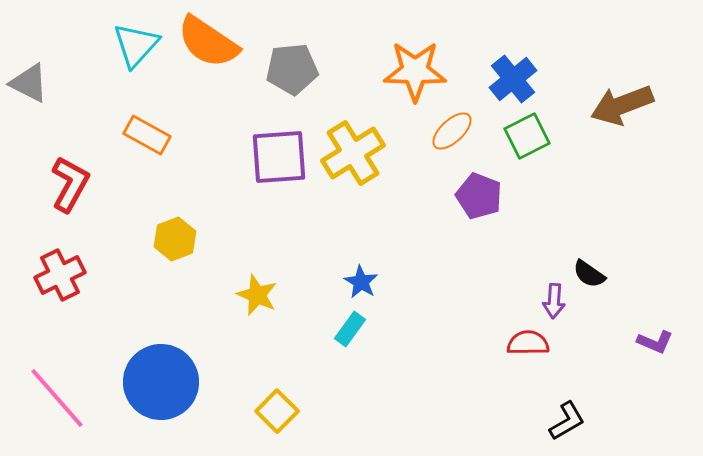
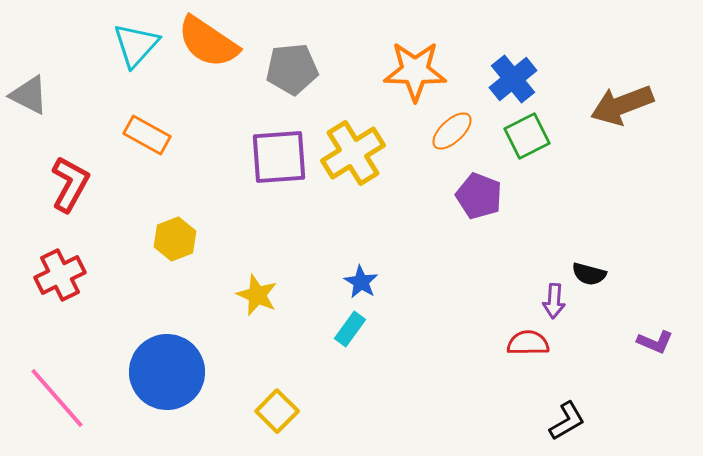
gray triangle: moved 12 px down
black semicircle: rotated 20 degrees counterclockwise
blue circle: moved 6 px right, 10 px up
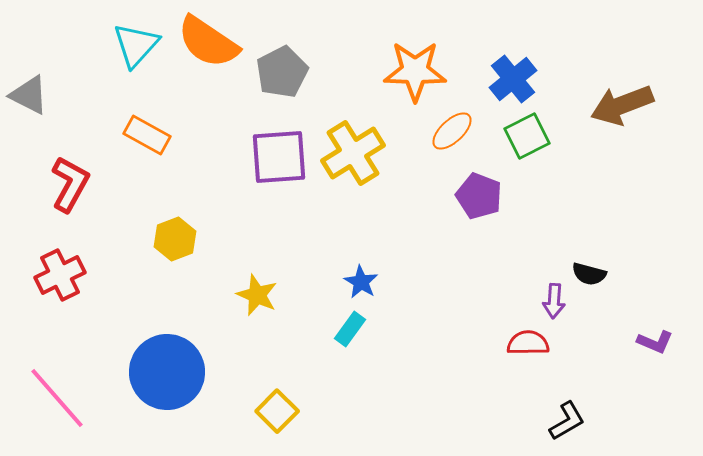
gray pentagon: moved 10 px left, 3 px down; rotated 21 degrees counterclockwise
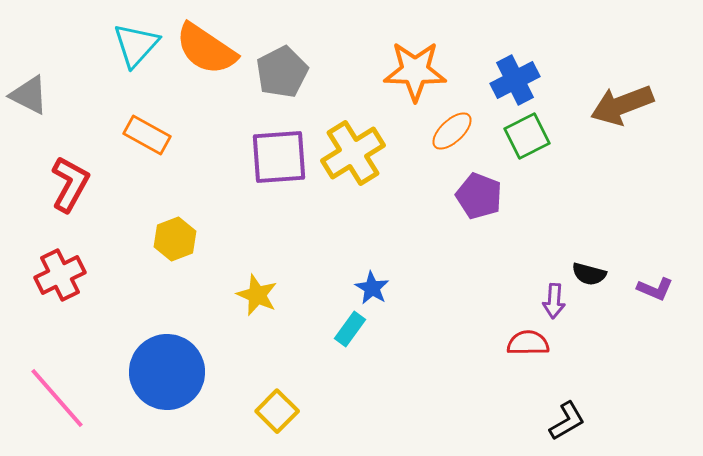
orange semicircle: moved 2 px left, 7 px down
blue cross: moved 2 px right, 1 px down; rotated 12 degrees clockwise
blue star: moved 11 px right, 6 px down
purple L-shape: moved 53 px up
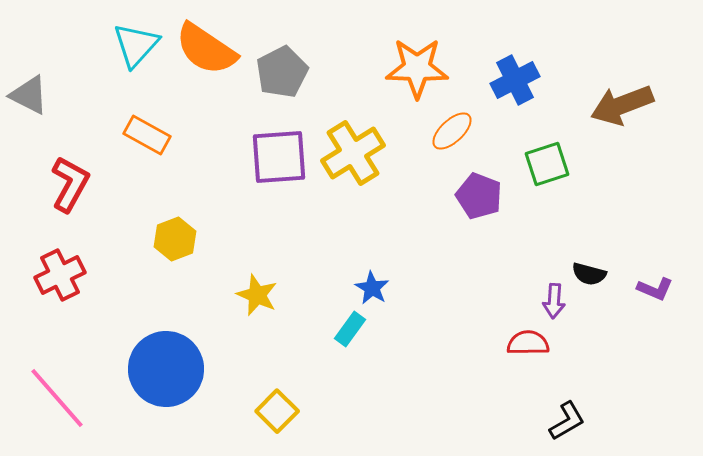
orange star: moved 2 px right, 3 px up
green square: moved 20 px right, 28 px down; rotated 9 degrees clockwise
blue circle: moved 1 px left, 3 px up
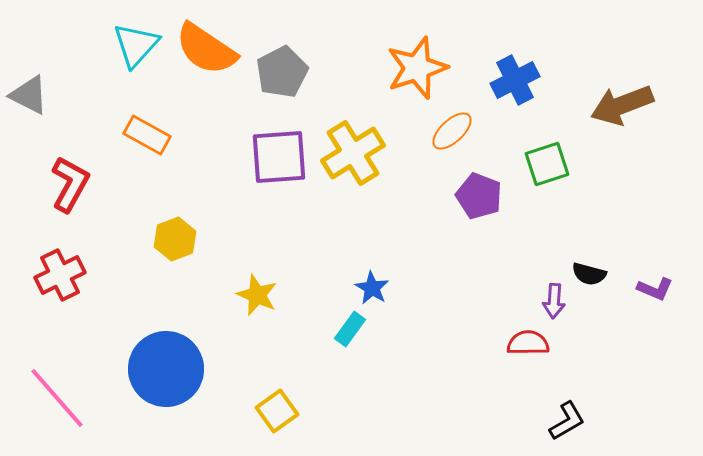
orange star: rotated 20 degrees counterclockwise
yellow square: rotated 9 degrees clockwise
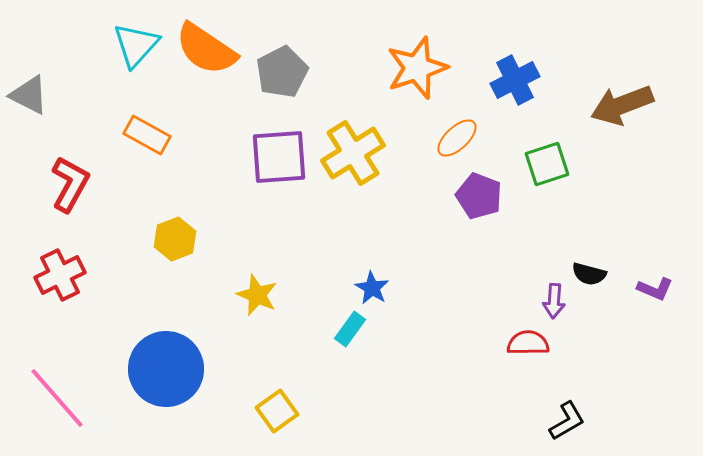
orange ellipse: moved 5 px right, 7 px down
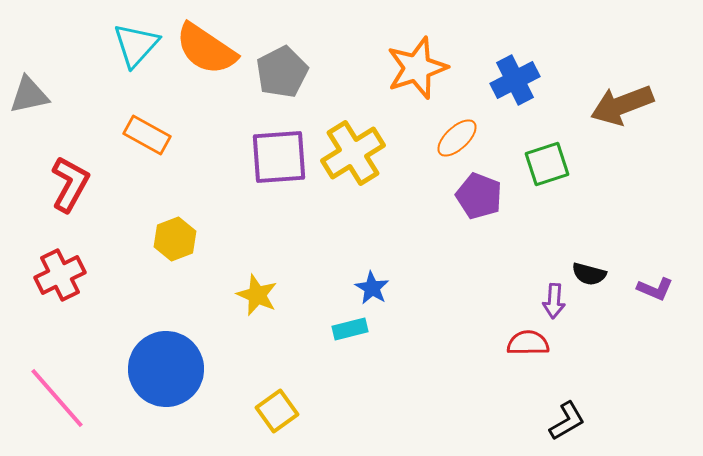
gray triangle: rotated 39 degrees counterclockwise
cyan rectangle: rotated 40 degrees clockwise
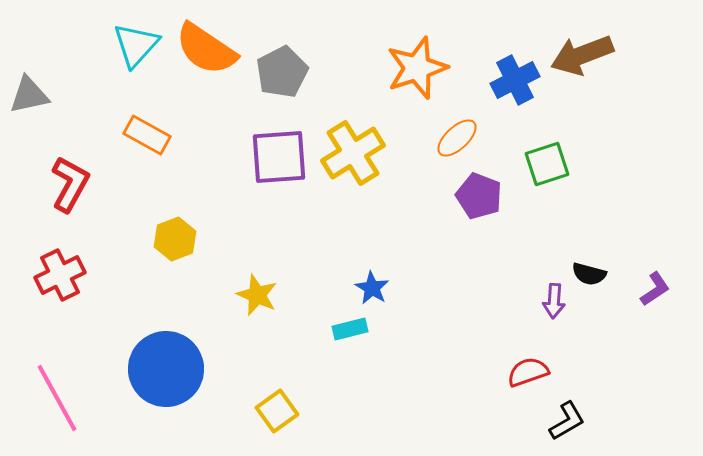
brown arrow: moved 40 px left, 50 px up
purple L-shape: rotated 57 degrees counterclockwise
red semicircle: moved 29 px down; rotated 18 degrees counterclockwise
pink line: rotated 12 degrees clockwise
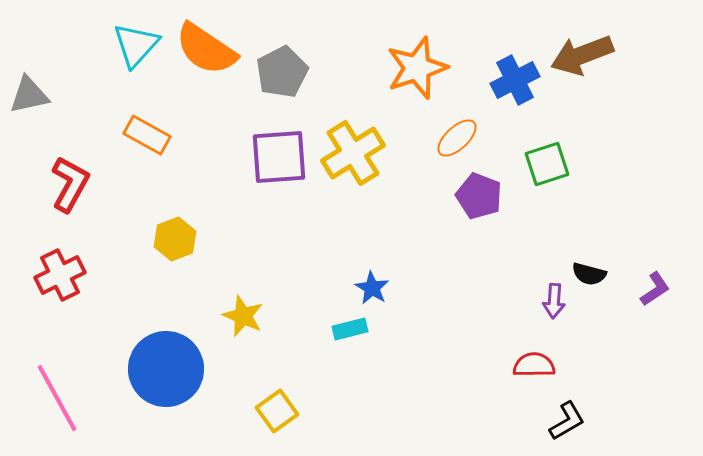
yellow star: moved 14 px left, 21 px down
red semicircle: moved 6 px right, 7 px up; rotated 18 degrees clockwise
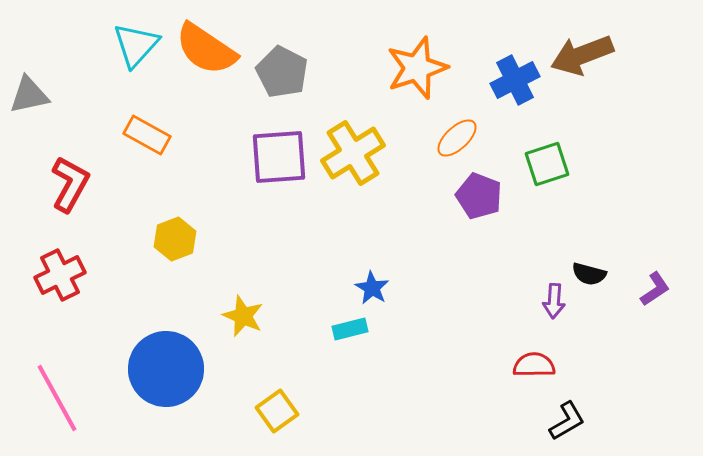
gray pentagon: rotated 18 degrees counterclockwise
